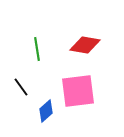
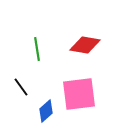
pink square: moved 1 px right, 3 px down
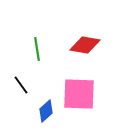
black line: moved 2 px up
pink square: rotated 9 degrees clockwise
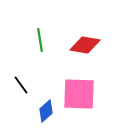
green line: moved 3 px right, 9 px up
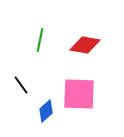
green line: rotated 20 degrees clockwise
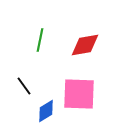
red diamond: rotated 20 degrees counterclockwise
black line: moved 3 px right, 1 px down
blue diamond: rotated 10 degrees clockwise
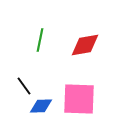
pink square: moved 5 px down
blue diamond: moved 5 px left, 5 px up; rotated 30 degrees clockwise
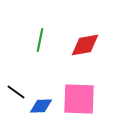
black line: moved 8 px left, 6 px down; rotated 18 degrees counterclockwise
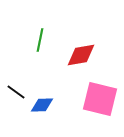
red diamond: moved 4 px left, 10 px down
pink square: moved 21 px right; rotated 12 degrees clockwise
blue diamond: moved 1 px right, 1 px up
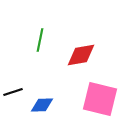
black line: moved 3 px left; rotated 54 degrees counterclockwise
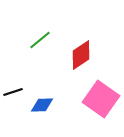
green line: rotated 40 degrees clockwise
red diamond: rotated 24 degrees counterclockwise
pink square: moved 1 px right; rotated 21 degrees clockwise
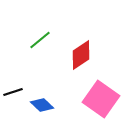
blue diamond: rotated 45 degrees clockwise
